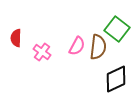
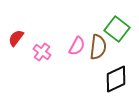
red semicircle: rotated 36 degrees clockwise
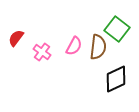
pink semicircle: moved 3 px left
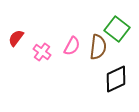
pink semicircle: moved 2 px left
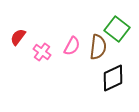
red semicircle: moved 2 px right, 1 px up
black diamond: moved 3 px left, 1 px up
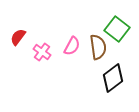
brown semicircle: rotated 15 degrees counterclockwise
black diamond: rotated 12 degrees counterclockwise
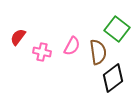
brown semicircle: moved 5 px down
pink cross: rotated 24 degrees counterclockwise
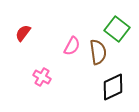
red semicircle: moved 5 px right, 4 px up
pink cross: moved 25 px down; rotated 18 degrees clockwise
black diamond: moved 9 px down; rotated 12 degrees clockwise
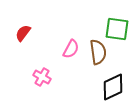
green square: rotated 30 degrees counterclockwise
pink semicircle: moved 1 px left, 3 px down
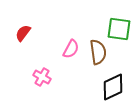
green square: moved 2 px right
